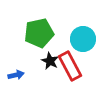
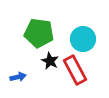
green pentagon: rotated 20 degrees clockwise
red rectangle: moved 5 px right, 4 px down
blue arrow: moved 2 px right, 2 px down
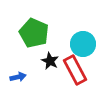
green pentagon: moved 5 px left; rotated 16 degrees clockwise
cyan circle: moved 5 px down
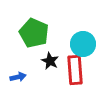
red rectangle: rotated 24 degrees clockwise
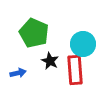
blue arrow: moved 4 px up
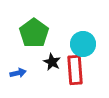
green pentagon: rotated 12 degrees clockwise
black star: moved 2 px right, 1 px down
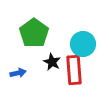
red rectangle: moved 1 px left
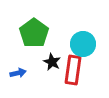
red rectangle: moved 1 px left; rotated 12 degrees clockwise
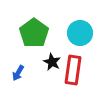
cyan circle: moved 3 px left, 11 px up
blue arrow: rotated 133 degrees clockwise
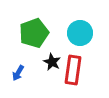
green pentagon: rotated 16 degrees clockwise
